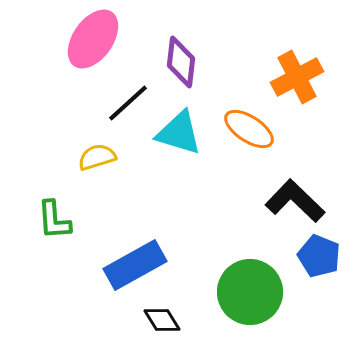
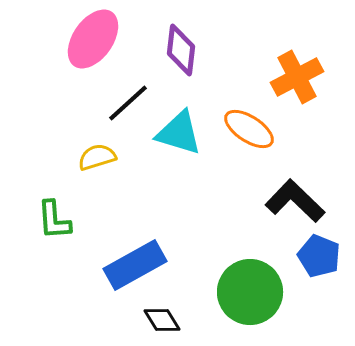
purple diamond: moved 12 px up
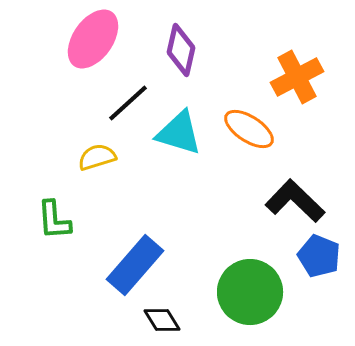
purple diamond: rotated 6 degrees clockwise
blue rectangle: rotated 20 degrees counterclockwise
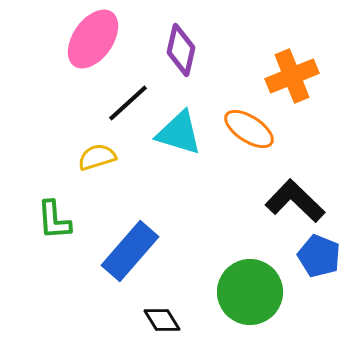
orange cross: moved 5 px left, 1 px up; rotated 6 degrees clockwise
blue rectangle: moved 5 px left, 14 px up
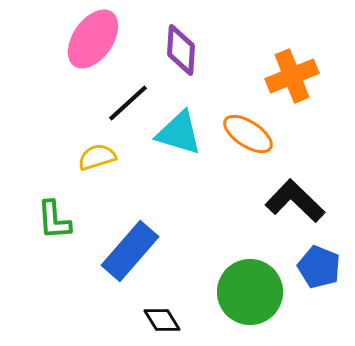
purple diamond: rotated 9 degrees counterclockwise
orange ellipse: moved 1 px left, 5 px down
blue pentagon: moved 11 px down
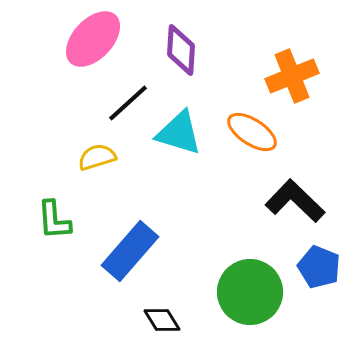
pink ellipse: rotated 8 degrees clockwise
orange ellipse: moved 4 px right, 2 px up
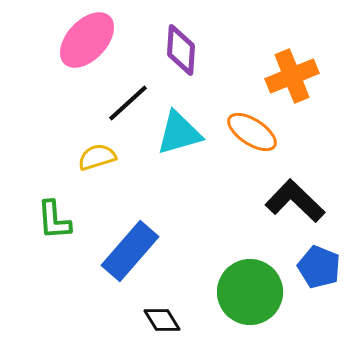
pink ellipse: moved 6 px left, 1 px down
cyan triangle: rotated 33 degrees counterclockwise
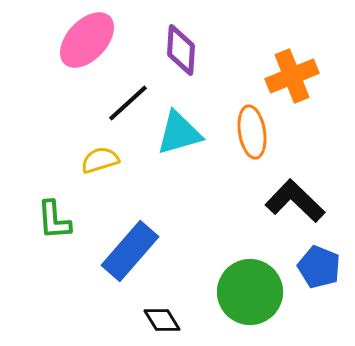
orange ellipse: rotated 48 degrees clockwise
yellow semicircle: moved 3 px right, 3 px down
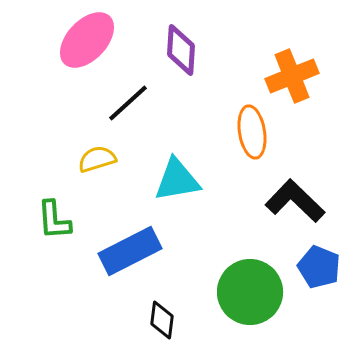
cyan triangle: moved 2 px left, 47 px down; rotated 6 degrees clockwise
yellow semicircle: moved 3 px left, 1 px up
blue rectangle: rotated 22 degrees clockwise
black diamond: rotated 39 degrees clockwise
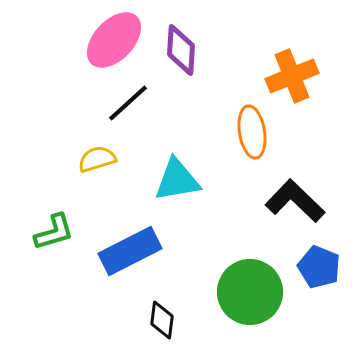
pink ellipse: moved 27 px right
green L-shape: moved 12 px down; rotated 102 degrees counterclockwise
